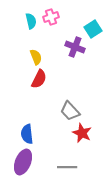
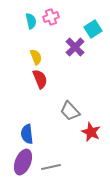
purple cross: rotated 24 degrees clockwise
red semicircle: moved 1 px right; rotated 48 degrees counterclockwise
red star: moved 9 px right, 1 px up
gray line: moved 16 px left; rotated 12 degrees counterclockwise
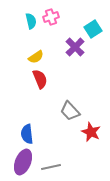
yellow semicircle: rotated 77 degrees clockwise
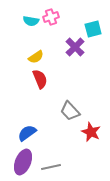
cyan semicircle: rotated 112 degrees clockwise
cyan square: rotated 18 degrees clockwise
blue semicircle: moved 1 px up; rotated 60 degrees clockwise
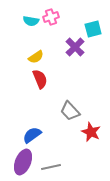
blue semicircle: moved 5 px right, 2 px down
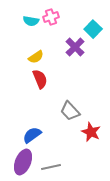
cyan square: rotated 30 degrees counterclockwise
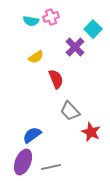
red semicircle: moved 16 px right
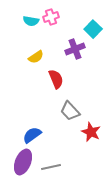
purple cross: moved 2 px down; rotated 24 degrees clockwise
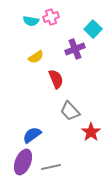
red star: rotated 12 degrees clockwise
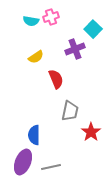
gray trapezoid: rotated 125 degrees counterclockwise
blue semicircle: moved 2 px right; rotated 54 degrees counterclockwise
